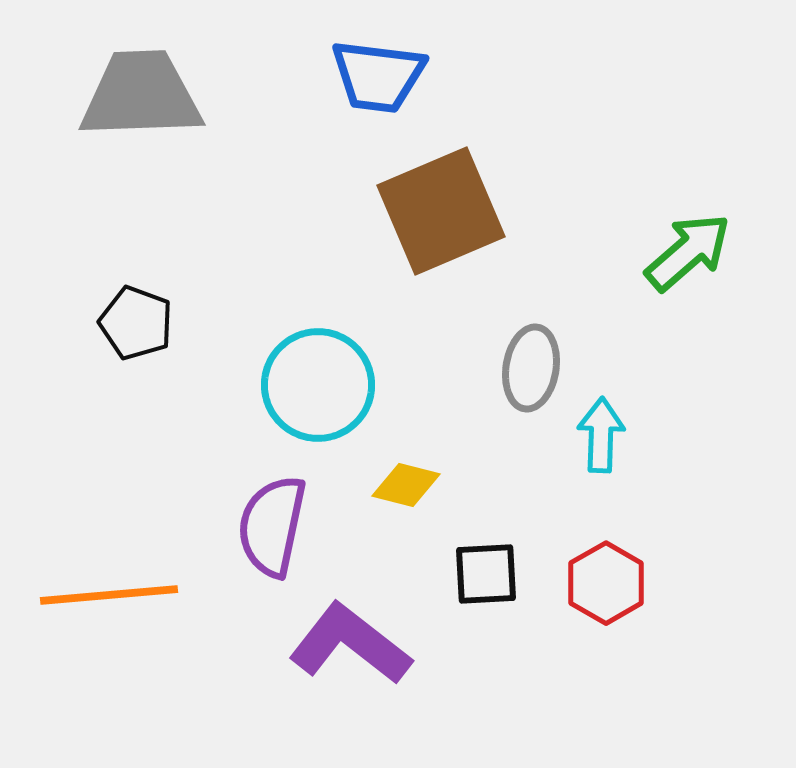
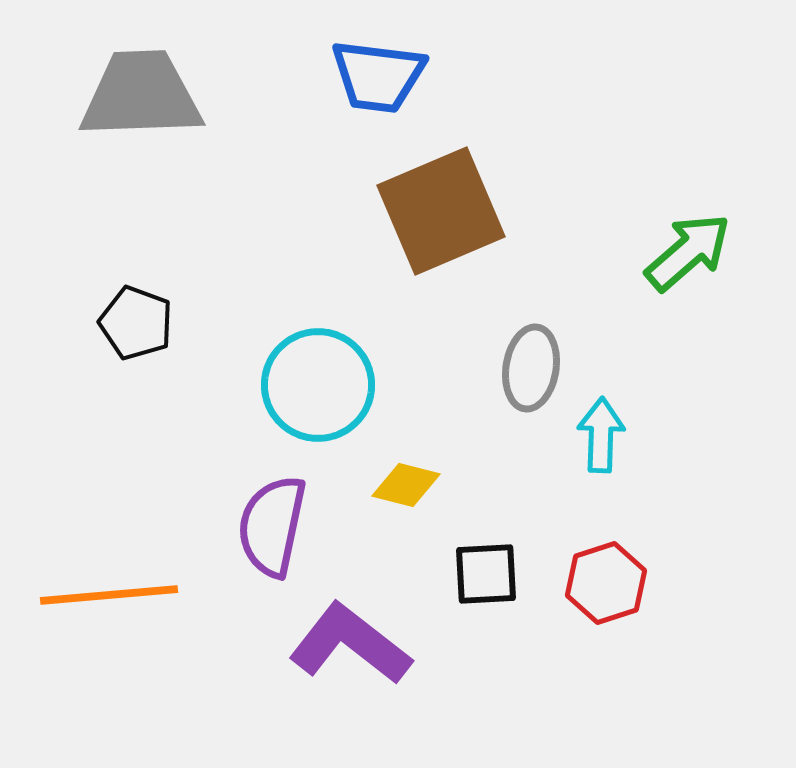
red hexagon: rotated 12 degrees clockwise
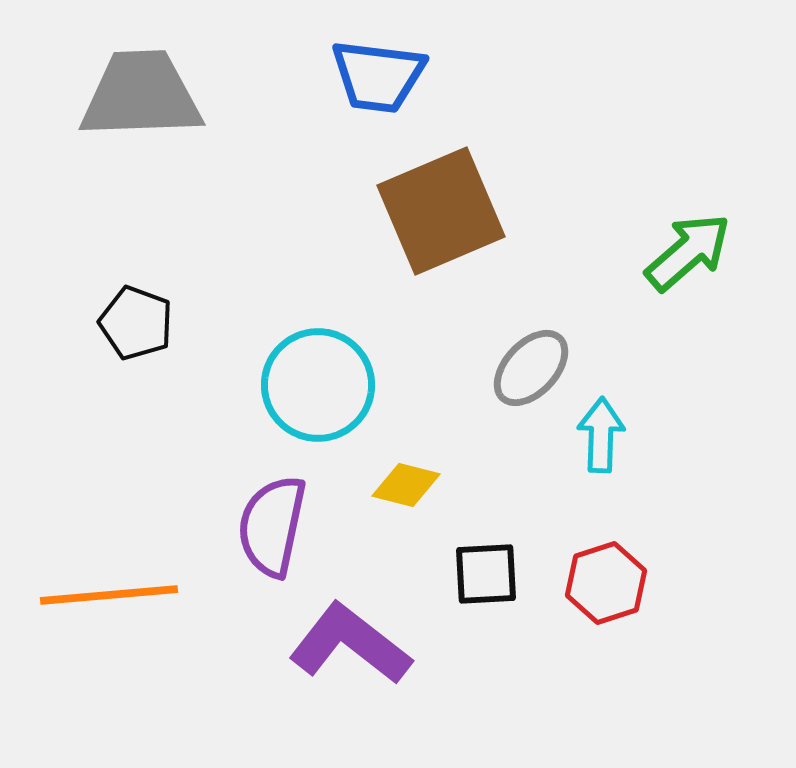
gray ellipse: rotated 34 degrees clockwise
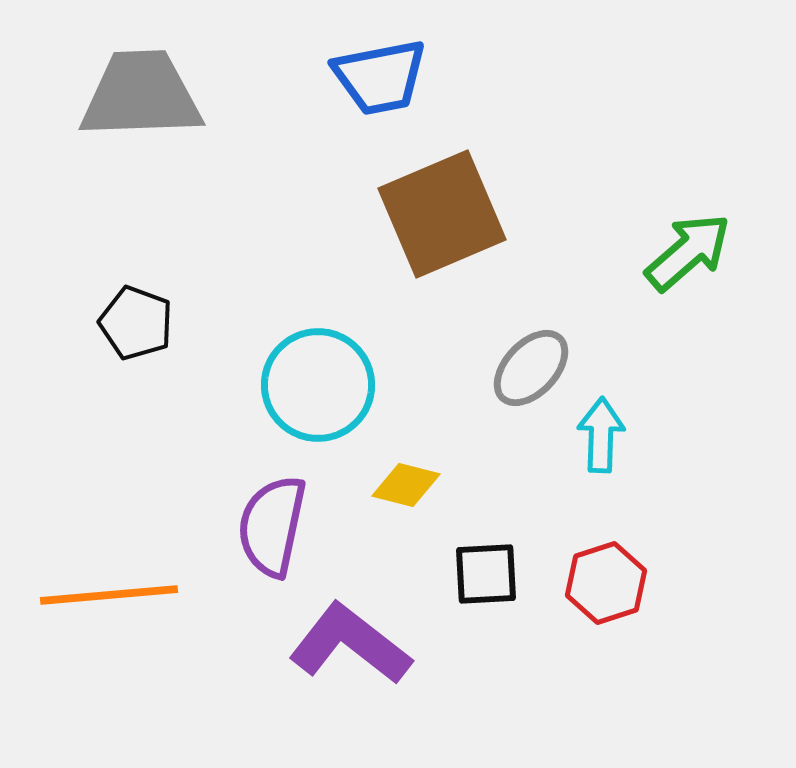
blue trapezoid: moved 2 px right, 1 px down; rotated 18 degrees counterclockwise
brown square: moved 1 px right, 3 px down
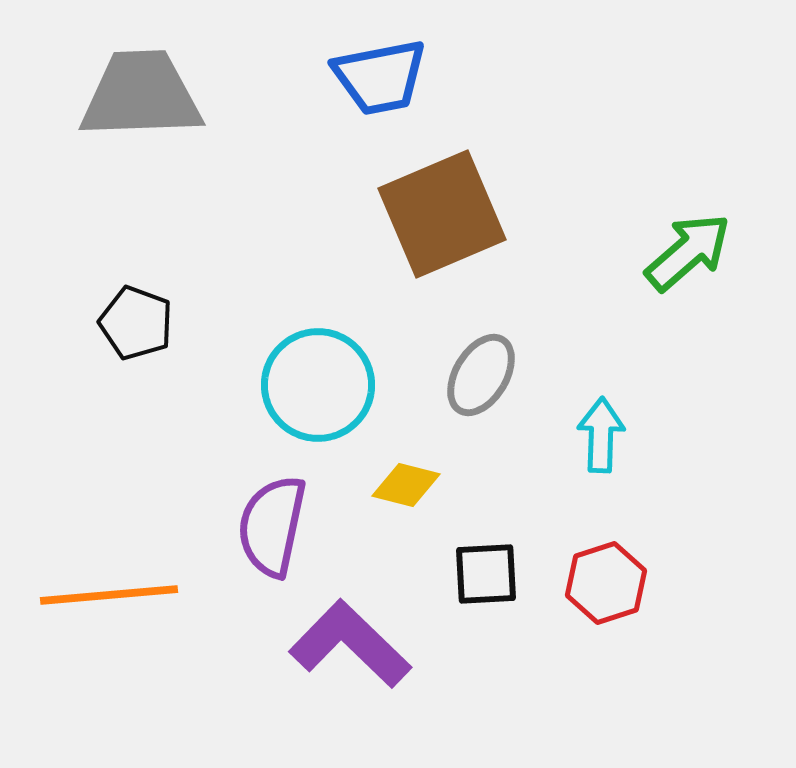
gray ellipse: moved 50 px left, 7 px down; rotated 12 degrees counterclockwise
purple L-shape: rotated 6 degrees clockwise
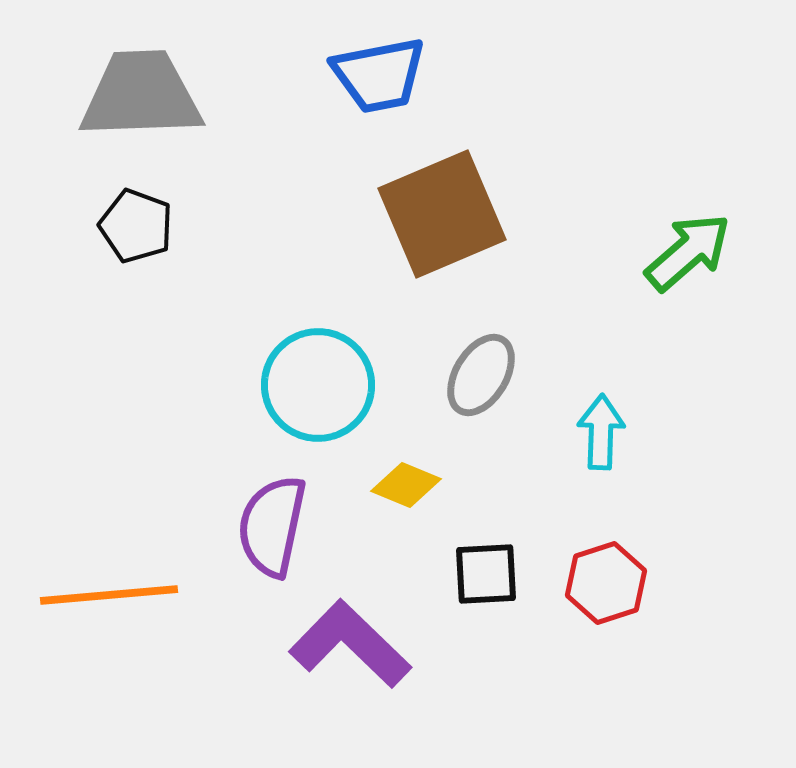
blue trapezoid: moved 1 px left, 2 px up
black pentagon: moved 97 px up
cyan arrow: moved 3 px up
yellow diamond: rotated 8 degrees clockwise
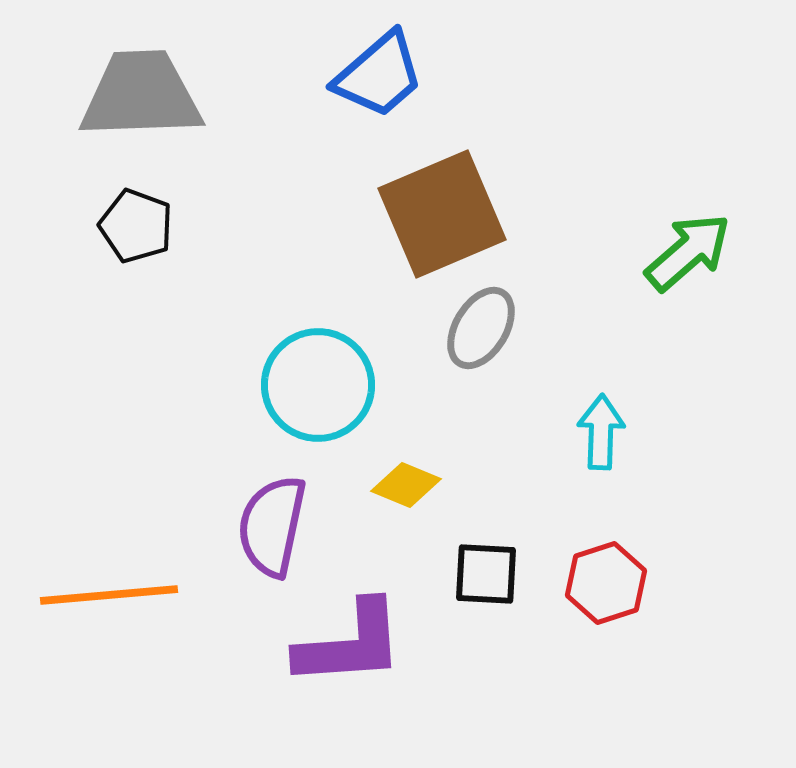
blue trapezoid: rotated 30 degrees counterclockwise
gray ellipse: moved 47 px up
black square: rotated 6 degrees clockwise
purple L-shape: rotated 132 degrees clockwise
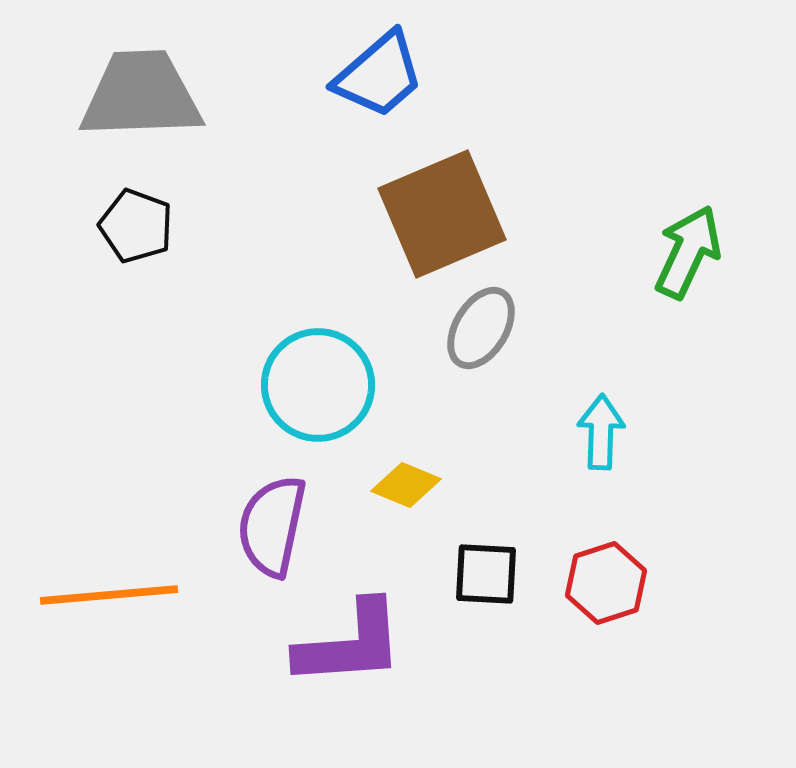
green arrow: rotated 24 degrees counterclockwise
